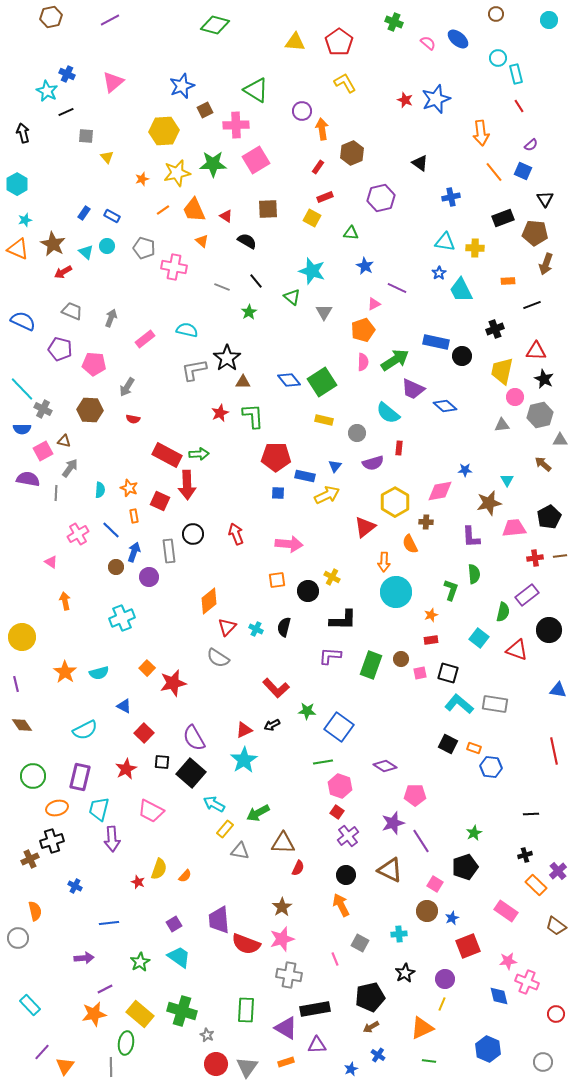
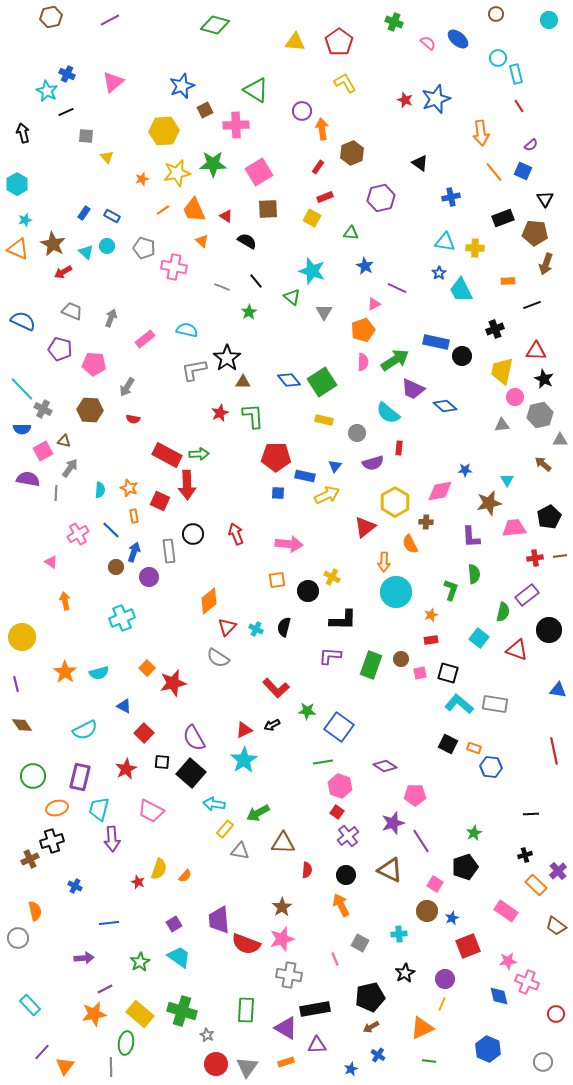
pink square at (256, 160): moved 3 px right, 12 px down
cyan arrow at (214, 804): rotated 20 degrees counterclockwise
red semicircle at (298, 868): moved 9 px right, 2 px down; rotated 21 degrees counterclockwise
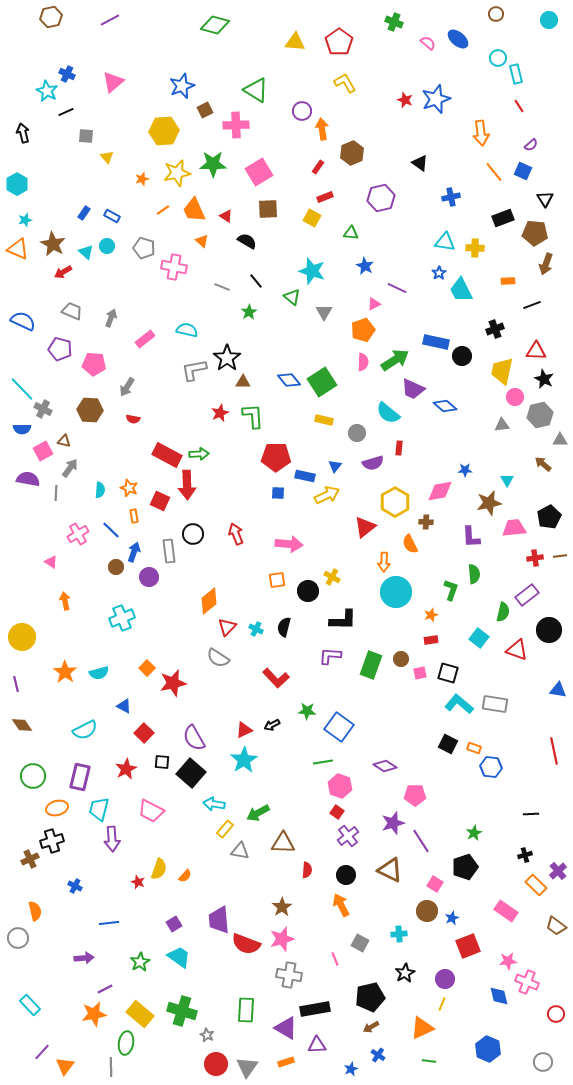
red L-shape at (276, 688): moved 10 px up
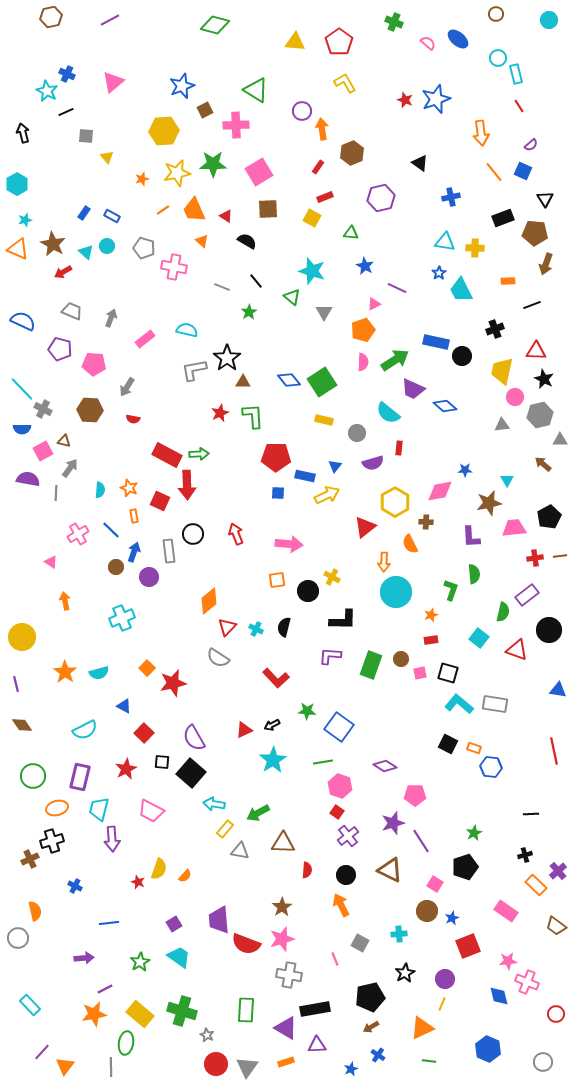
cyan star at (244, 760): moved 29 px right
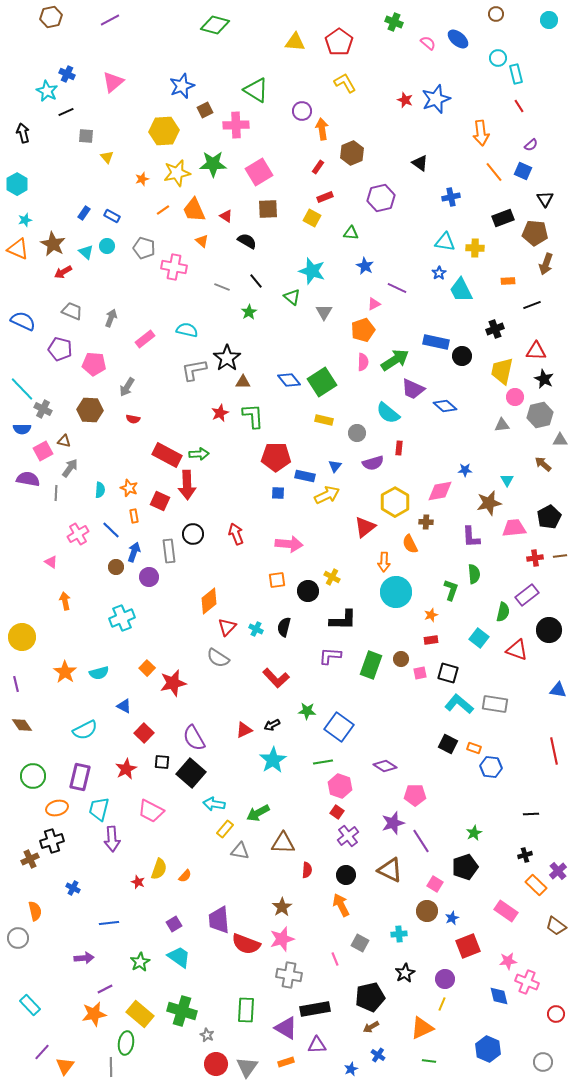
blue cross at (75, 886): moved 2 px left, 2 px down
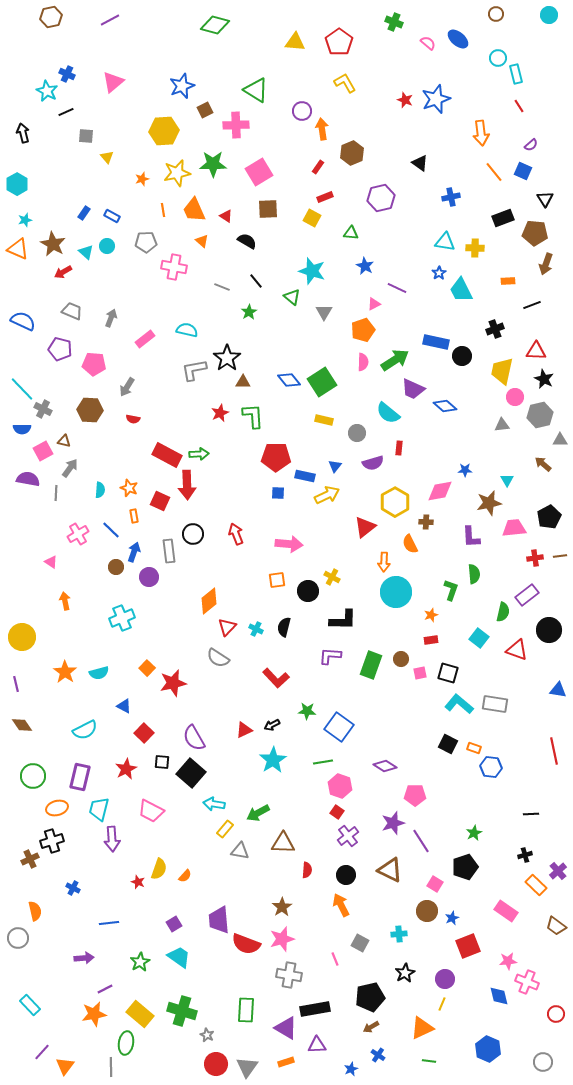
cyan circle at (549, 20): moved 5 px up
orange line at (163, 210): rotated 64 degrees counterclockwise
gray pentagon at (144, 248): moved 2 px right, 6 px up; rotated 20 degrees counterclockwise
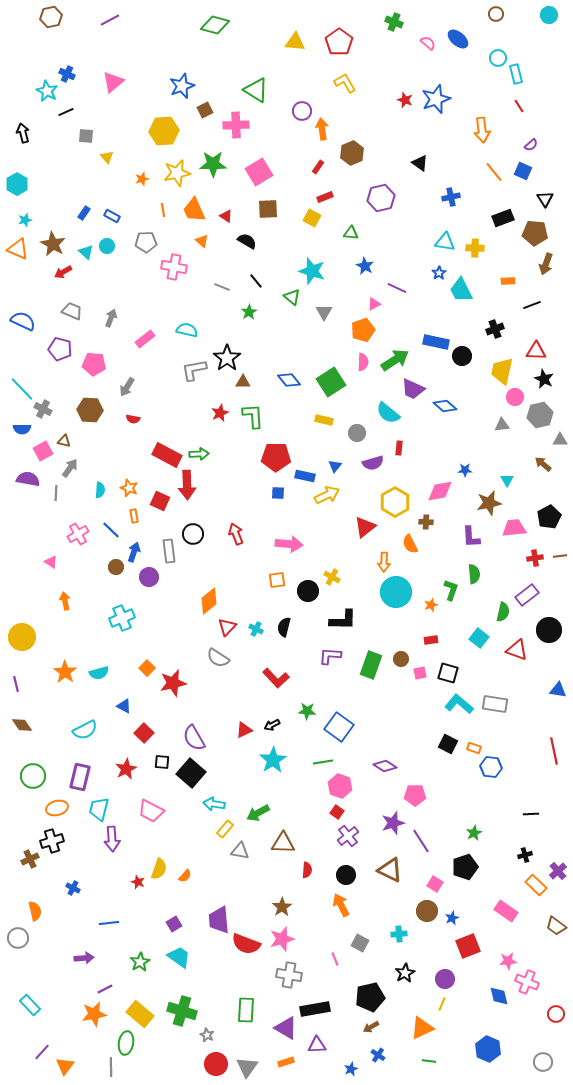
orange arrow at (481, 133): moved 1 px right, 3 px up
green square at (322, 382): moved 9 px right
orange star at (431, 615): moved 10 px up
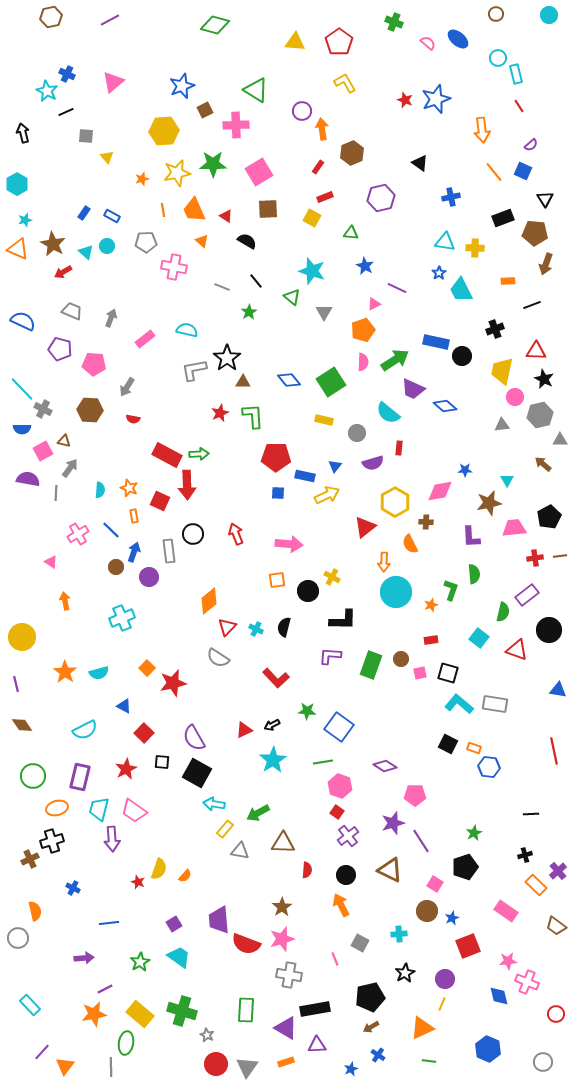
blue hexagon at (491, 767): moved 2 px left
black square at (191, 773): moved 6 px right; rotated 12 degrees counterclockwise
pink trapezoid at (151, 811): moved 17 px left; rotated 8 degrees clockwise
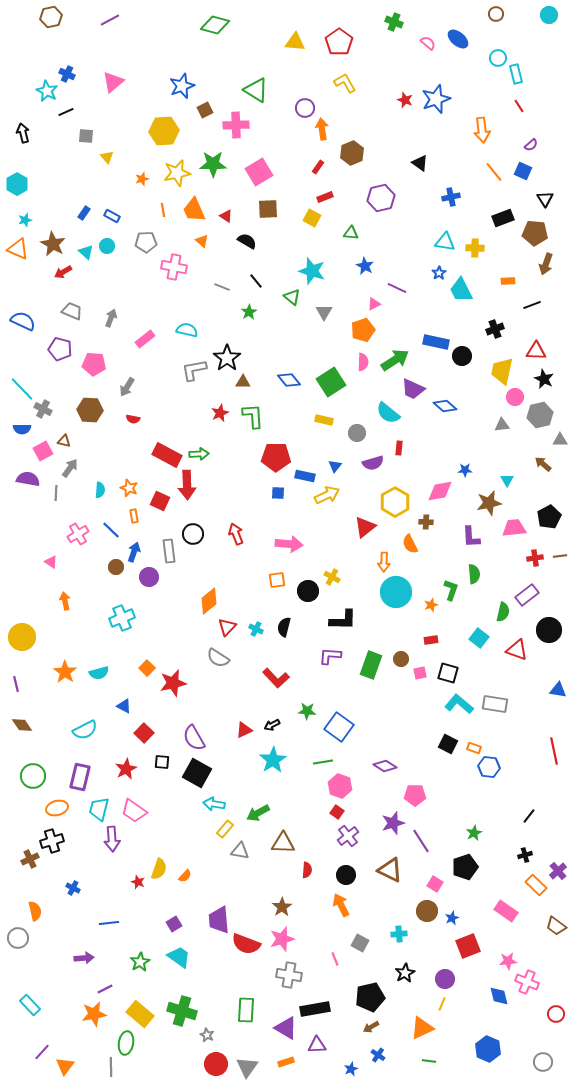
purple circle at (302, 111): moved 3 px right, 3 px up
black line at (531, 814): moved 2 px left, 2 px down; rotated 49 degrees counterclockwise
